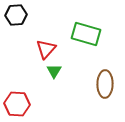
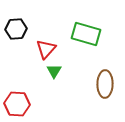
black hexagon: moved 14 px down
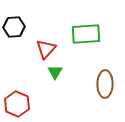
black hexagon: moved 2 px left, 2 px up
green rectangle: rotated 20 degrees counterclockwise
green triangle: moved 1 px right, 1 px down
red hexagon: rotated 20 degrees clockwise
